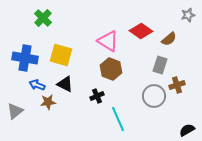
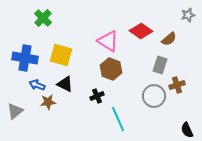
black semicircle: rotated 84 degrees counterclockwise
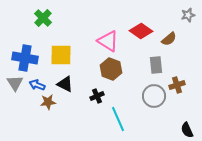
yellow square: rotated 15 degrees counterclockwise
gray rectangle: moved 4 px left; rotated 24 degrees counterclockwise
gray triangle: moved 28 px up; rotated 24 degrees counterclockwise
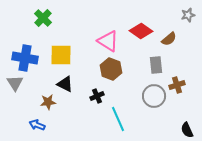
blue arrow: moved 40 px down
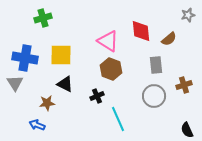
green cross: rotated 30 degrees clockwise
red diamond: rotated 50 degrees clockwise
brown cross: moved 7 px right
brown star: moved 1 px left, 1 px down
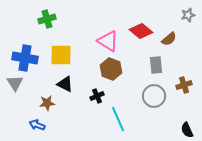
green cross: moved 4 px right, 1 px down
red diamond: rotated 45 degrees counterclockwise
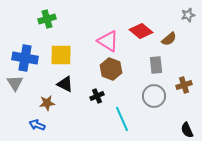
cyan line: moved 4 px right
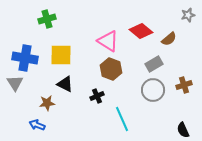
gray rectangle: moved 2 px left, 1 px up; rotated 66 degrees clockwise
gray circle: moved 1 px left, 6 px up
black semicircle: moved 4 px left
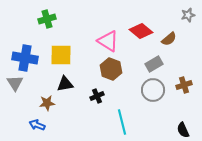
black triangle: rotated 36 degrees counterclockwise
cyan line: moved 3 px down; rotated 10 degrees clockwise
